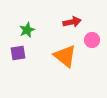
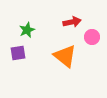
pink circle: moved 3 px up
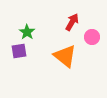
red arrow: rotated 48 degrees counterclockwise
green star: moved 2 px down; rotated 14 degrees counterclockwise
purple square: moved 1 px right, 2 px up
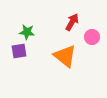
green star: rotated 28 degrees counterclockwise
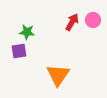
pink circle: moved 1 px right, 17 px up
orange triangle: moved 7 px left, 19 px down; rotated 25 degrees clockwise
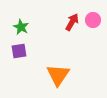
green star: moved 6 px left, 5 px up; rotated 21 degrees clockwise
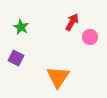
pink circle: moved 3 px left, 17 px down
purple square: moved 3 px left, 7 px down; rotated 35 degrees clockwise
orange triangle: moved 2 px down
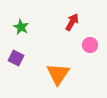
pink circle: moved 8 px down
orange triangle: moved 3 px up
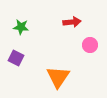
red arrow: rotated 54 degrees clockwise
green star: rotated 21 degrees counterclockwise
orange triangle: moved 3 px down
